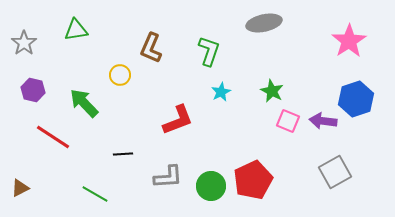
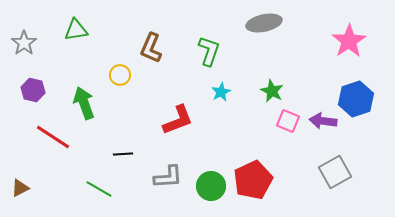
green arrow: rotated 24 degrees clockwise
green line: moved 4 px right, 5 px up
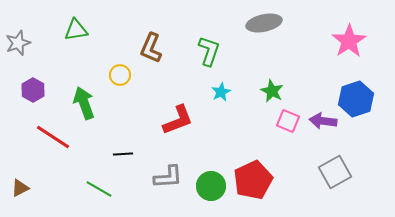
gray star: moved 6 px left; rotated 15 degrees clockwise
purple hexagon: rotated 15 degrees clockwise
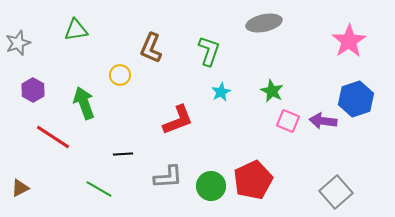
gray square: moved 1 px right, 20 px down; rotated 12 degrees counterclockwise
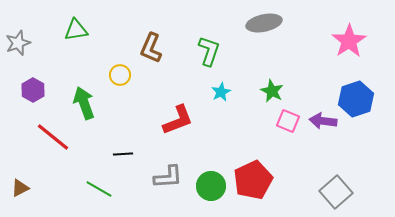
red line: rotated 6 degrees clockwise
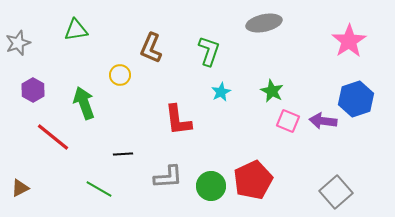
red L-shape: rotated 104 degrees clockwise
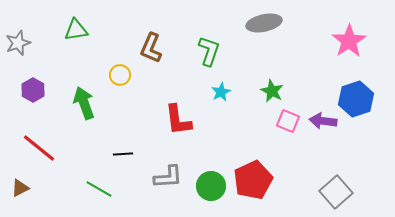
red line: moved 14 px left, 11 px down
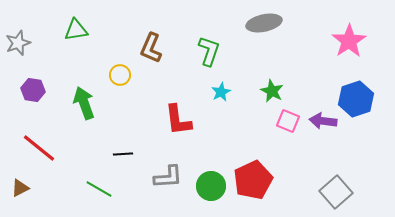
purple hexagon: rotated 20 degrees counterclockwise
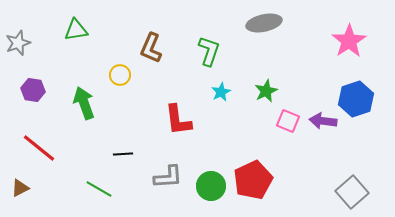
green star: moved 6 px left; rotated 20 degrees clockwise
gray square: moved 16 px right
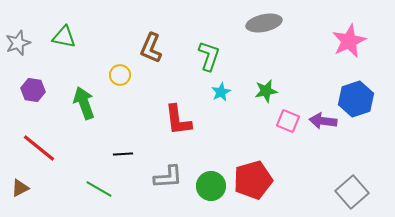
green triangle: moved 12 px left, 7 px down; rotated 20 degrees clockwise
pink star: rotated 8 degrees clockwise
green L-shape: moved 5 px down
green star: rotated 15 degrees clockwise
red pentagon: rotated 9 degrees clockwise
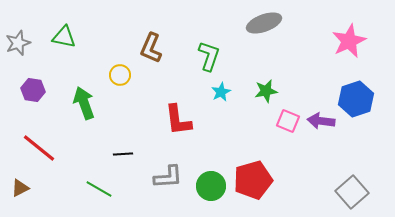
gray ellipse: rotated 8 degrees counterclockwise
purple arrow: moved 2 px left
